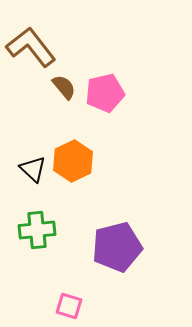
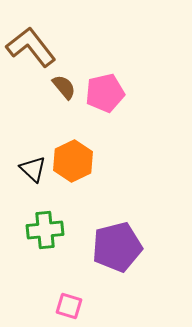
green cross: moved 8 px right
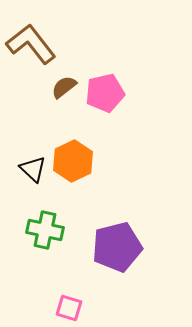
brown L-shape: moved 3 px up
brown semicircle: rotated 88 degrees counterclockwise
green cross: rotated 18 degrees clockwise
pink square: moved 2 px down
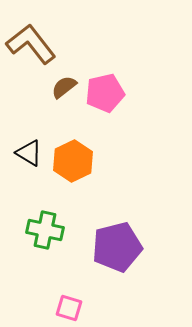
black triangle: moved 4 px left, 16 px up; rotated 12 degrees counterclockwise
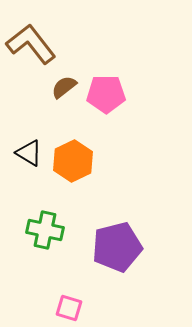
pink pentagon: moved 1 px right, 1 px down; rotated 12 degrees clockwise
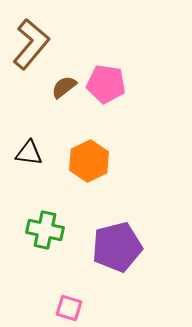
brown L-shape: rotated 78 degrees clockwise
pink pentagon: moved 10 px up; rotated 9 degrees clockwise
black triangle: rotated 24 degrees counterclockwise
orange hexagon: moved 16 px right
